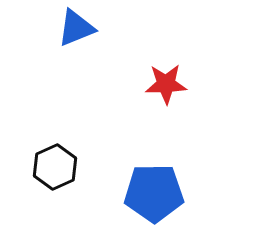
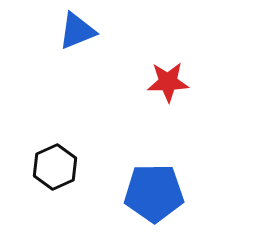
blue triangle: moved 1 px right, 3 px down
red star: moved 2 px right, 2 px up
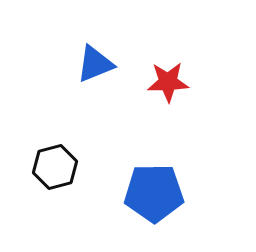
blue triangle: moved 18 px right, 33 px down
black hexagon: rotated 9 degrees clockwise
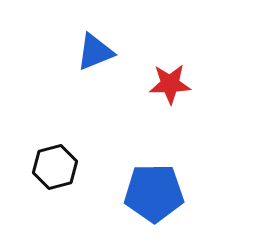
blue triangle: moved 12 px up
red star: moved 2 px right, 2 px down
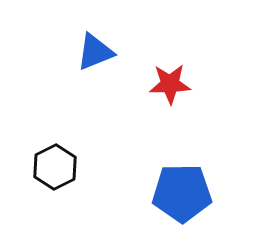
black hexagon: rotated 12 degrees counterclockwise
blue pentagon: moved 28 px right
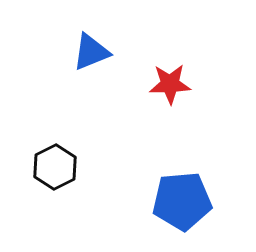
blue triangle: moved 4 px left
blue pentagon: moved 8 px down; rotated 4 degrees counterclockwise
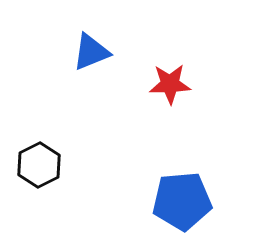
black hexagon: moved 16 px left, 2 px up
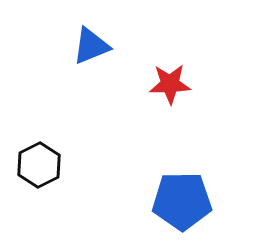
blue triangle: moved 6 px up
blue pentagon: rotated 4 degrees clockwise
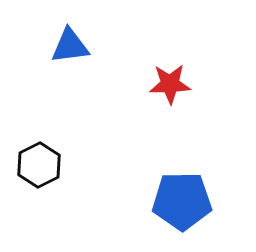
blue triangle: moved 21 px left; rotated 15 degrees clockwise
